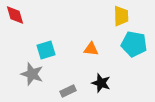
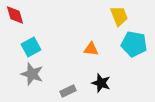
yellow trapezoid: moved 2 px left; rotated 20 degrees counterclockwise
cyan square: moved 15 px left, 3 px up; rotated 12 degrees counterclockwise
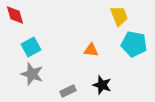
orange triangle: moved 1 px down
black star: moved 1 px right, 2 px down
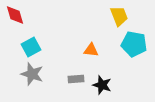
gray rectangle: moved 8 px right, 12 px up; rotated 21 degrees clockwise
